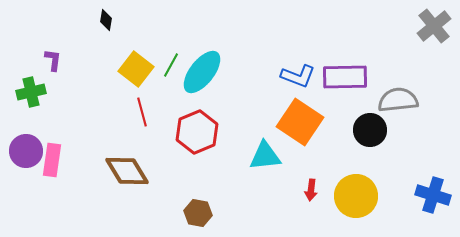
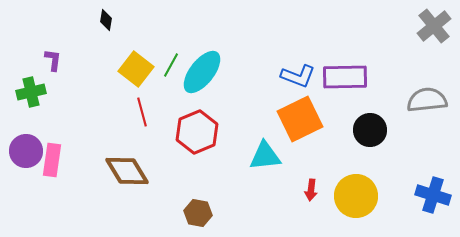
gray semicircle: moved 29 px right
orange square: moved 3 px up; rotated 30 degrees clockwise
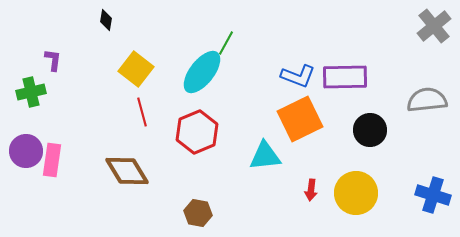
green line: moved 55 px right, 22 px up
yellow circle: moved 3 px up
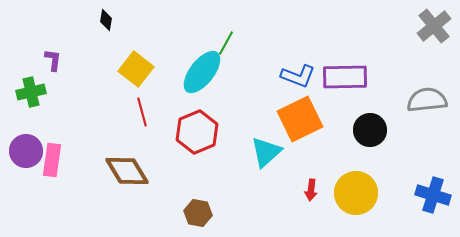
cyan triangle: moved 1 px right, 4 px up; rotated 36 degrees counterclockwise
